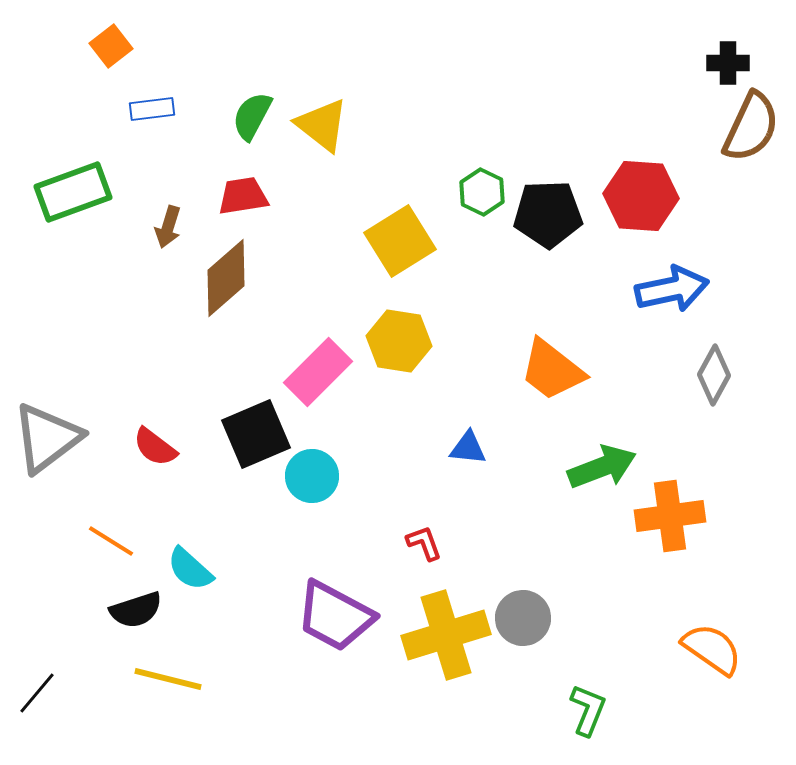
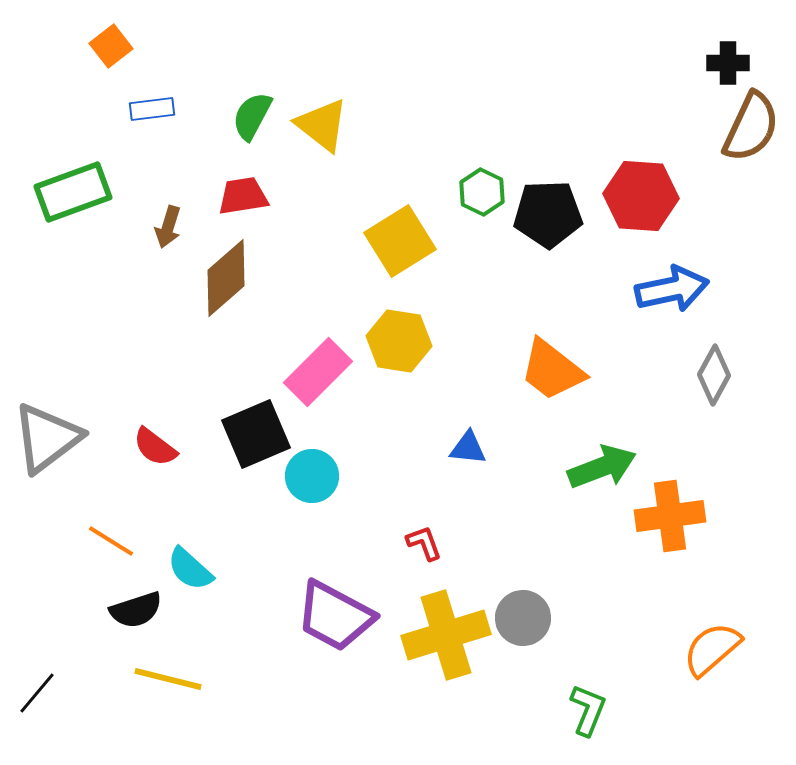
orange semicircle: rotated 76 degrees counterclockwise
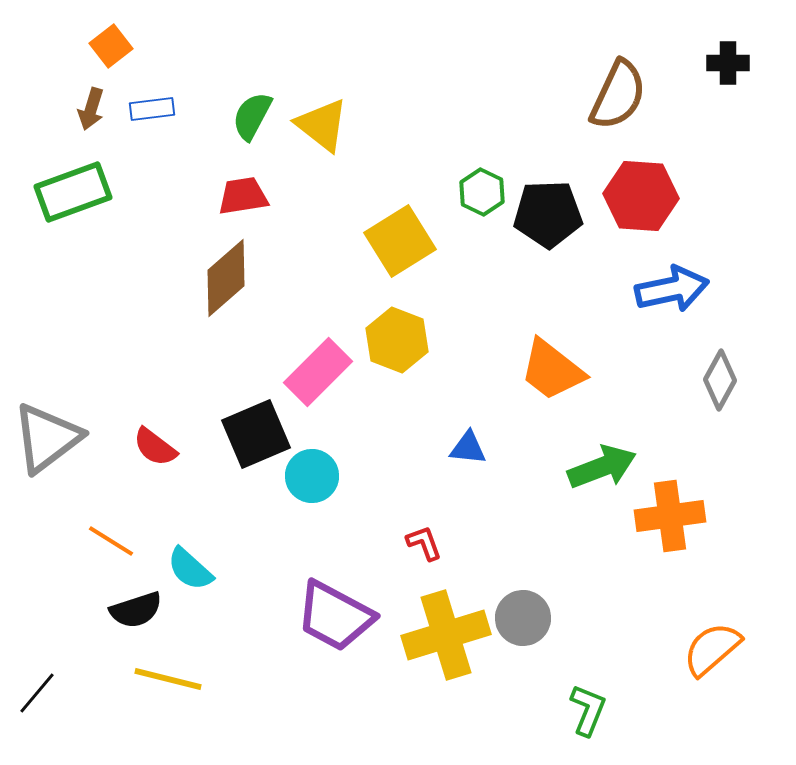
brown semicircle: moved 133 px left, 32 px up
brown arrow: moved 77 px left, 118 px up
yellow hexagon: moved 2 px left, 1 px up; rotated 12 degrees clockwise
gray diamond: moved 6 px right, 5 px down
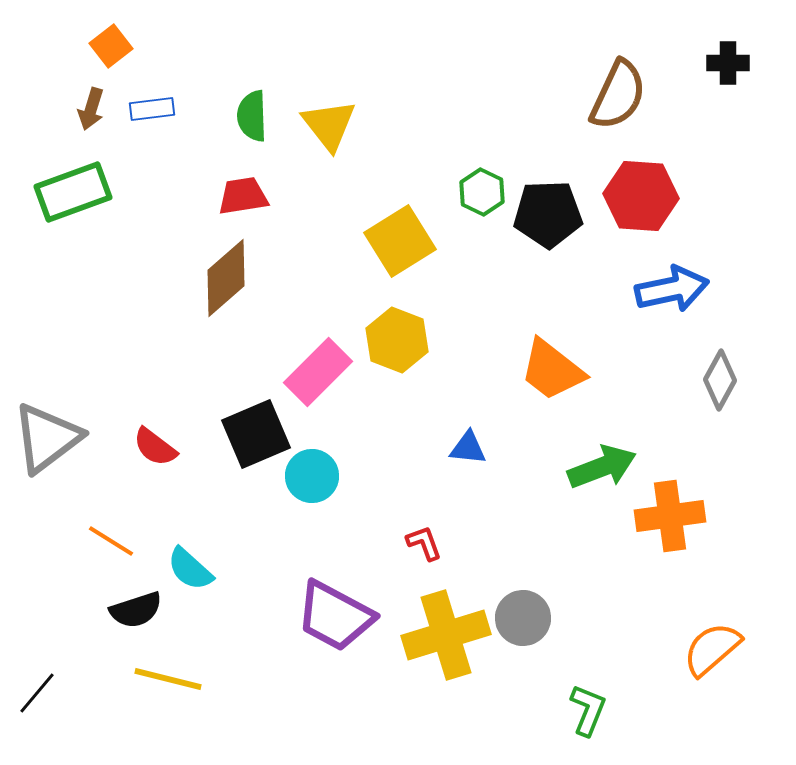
green semicircle: rotated 30 degrees counterclockwise
yellow triangle: moved 7 px right; rotated 14 degrees clockwise
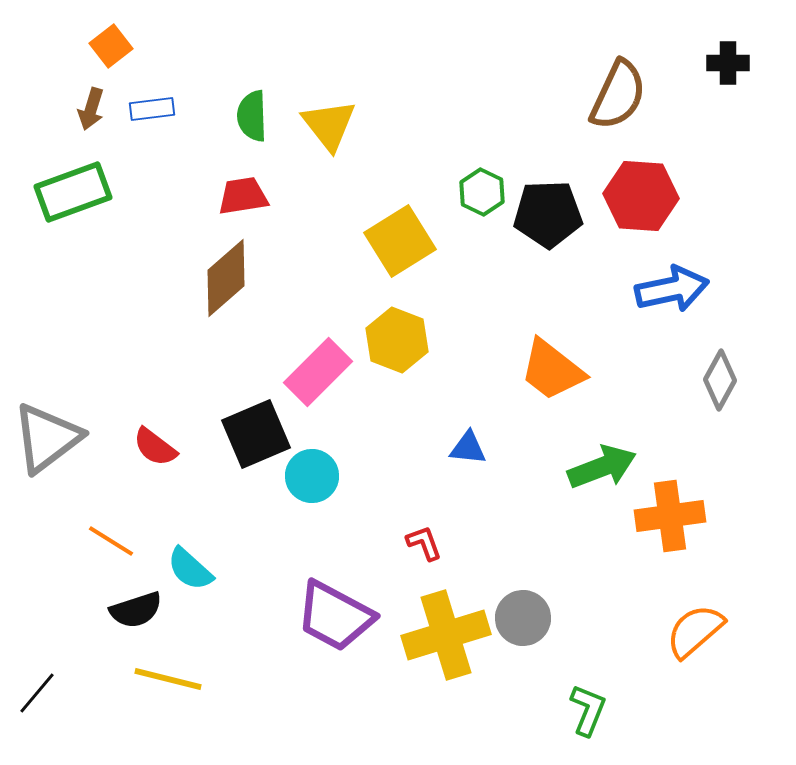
orange semicircle: moved 17 px left, 18 px up
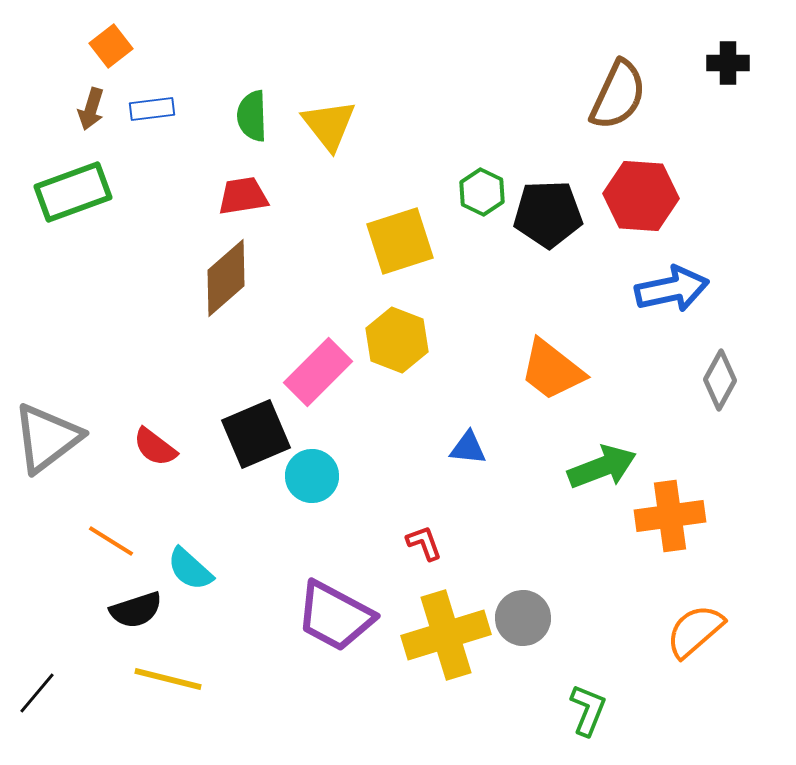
yellow square: rotated 14 degrees clockwise
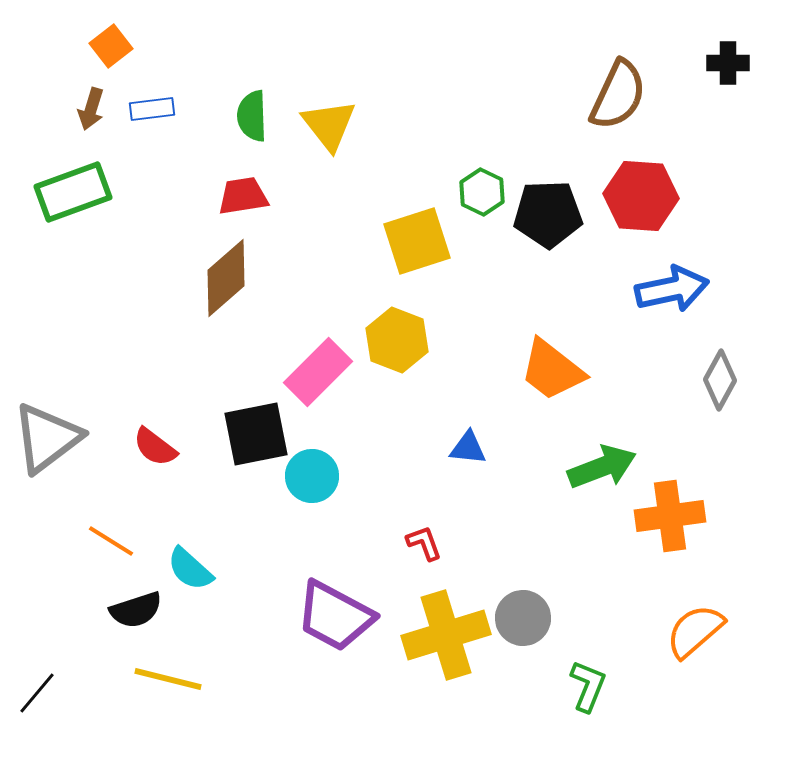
yellow square: moved 17 px right
black square: rotated 12 degrees clockwise
green L-shape: moved 24 px up
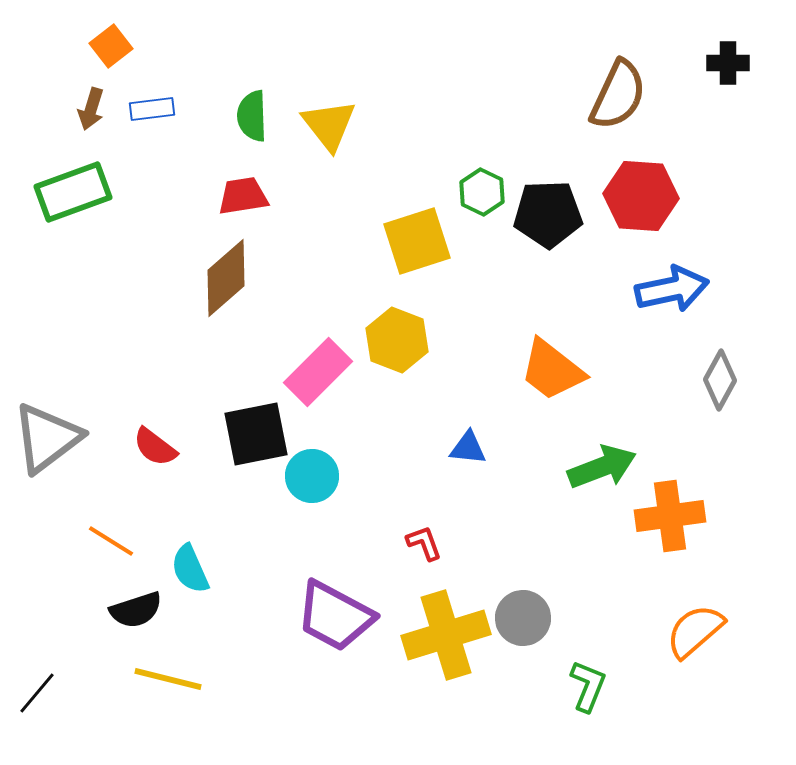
cyan semicircle: rotated 24 degrees clockwise
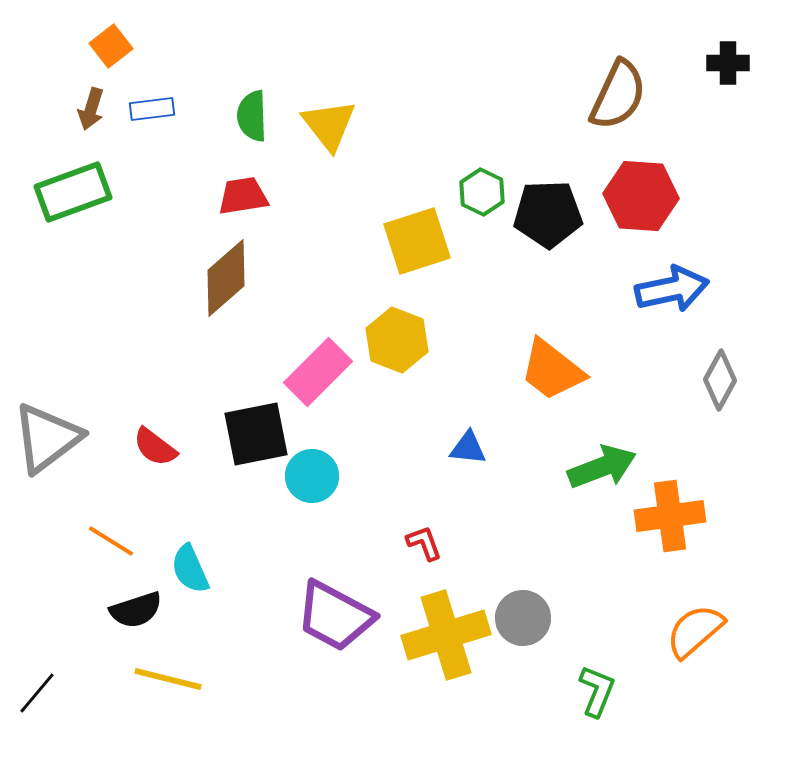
green L-shape: moved 9 px right, 5 px down
